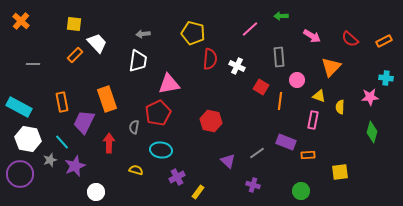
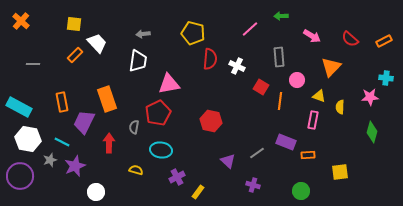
cyan line at (62, 142): rotated 21 degrees counterclockwise
purple circle at (20, 174): moved 2 px down
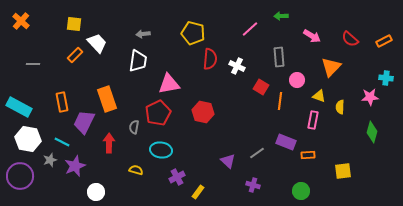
red hexagon at (211, 121): moved 8 px left, 9 px up
yellow square at (340, 172): moved 3 px right, 1 px up
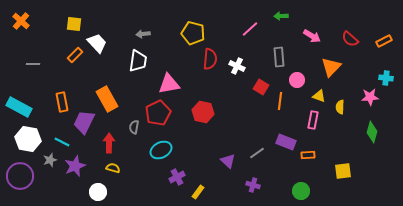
orange rectangle at (107, 99): rotated 10 degrees counterclockwise
cyan ellipse at (161, 150): rotated 35 degrees counterclockwise
yellow semicircle at (136, 170): moved 23 px left, 2 px up
white circle at (96, 192): moved 2 px right
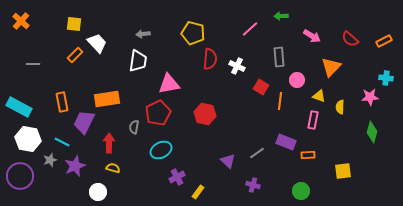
orange rectangle at (107, 99): rotated 70 degrees counterclockwise
red hexagon at (203, 112): moved 2 px right, 2 px down
